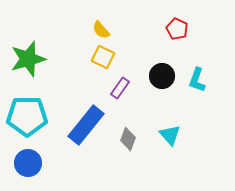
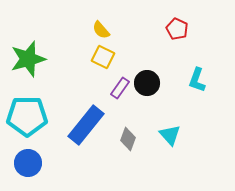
black circle: moved 15 px left, 7 px down
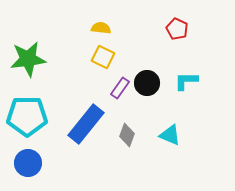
yellow semicircle: moved 2 px up; rotated 138 degrees clockwise
green star: rotated 9 degrees clockwise
cyan L-shape: moved 11 px left, 1 px down; rotated 70 degrees clockwise
blue rectangle: moved 1 px up
cyan triangle: rotated 25 degrees counterclockwise
gray diamond: moved 1 px left, 4 px up
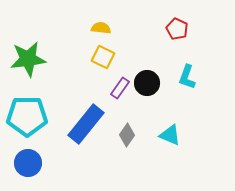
cyan L-shape: moved 1 px right, 4 px up; rotated 70 degrees counterclockwise
gray diamond: rotated 15 degrees clockwise
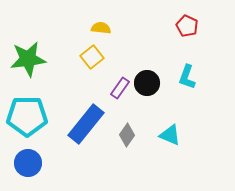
red pentagon: moved 10 px right, 3 px up
yellow square: moved 11 px left; rotated 25 degrees clockwise
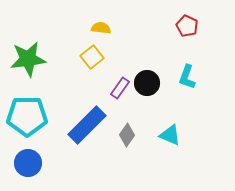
blue rectangle: moved 1 px right, 1 px down; rotated 6 degrees clockwise
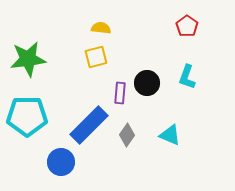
red pentagon: rotated 10 degrees clockwise
yellow square: moved 4 px right; rotated 25 degrees clockwise
purple rectangle: moved 5 px down; rotated 30 degrees counterclockwise
blue rectangle: moved 2 px right
blue circle: moved 33 px right, 1 px up
